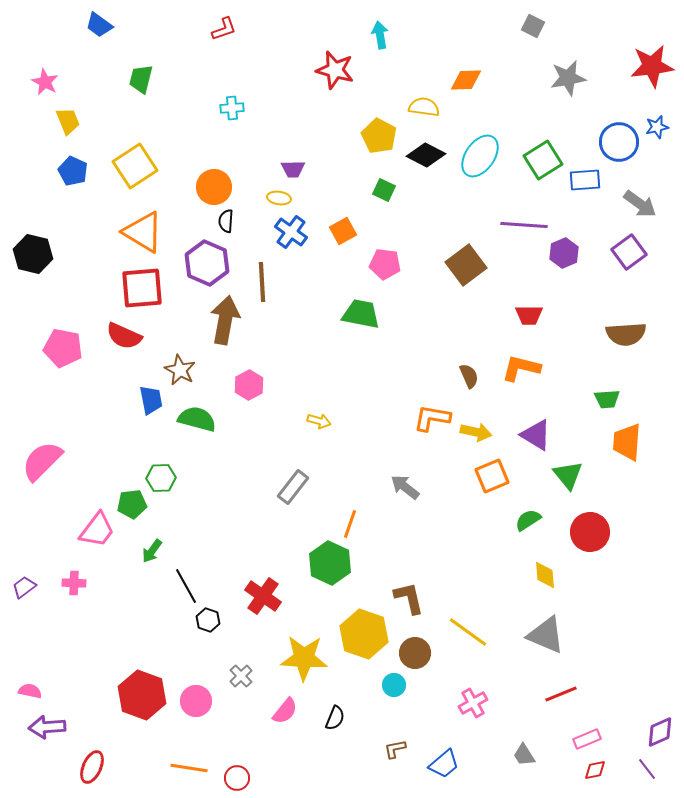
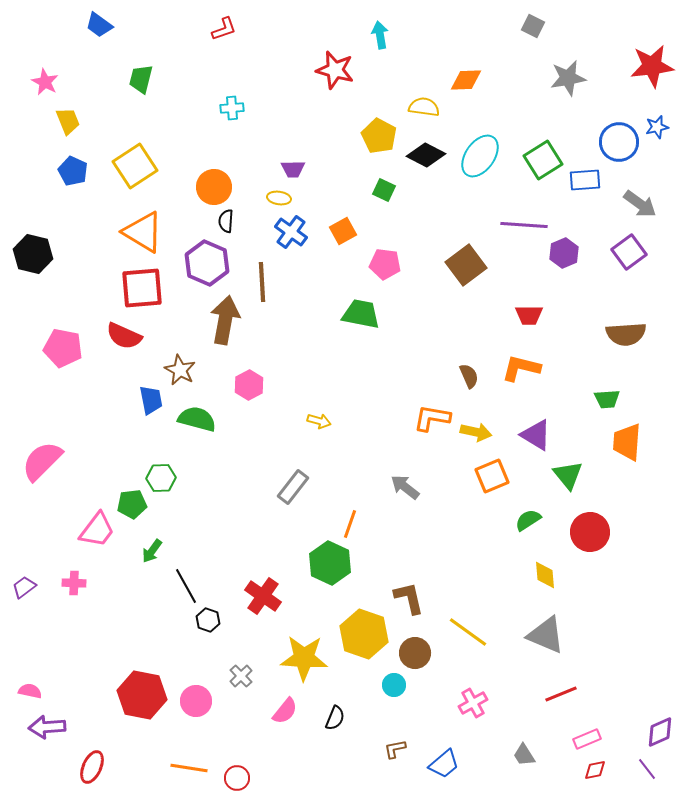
red hexagon at (142, 695): rotated 9 degrees counterclockwise
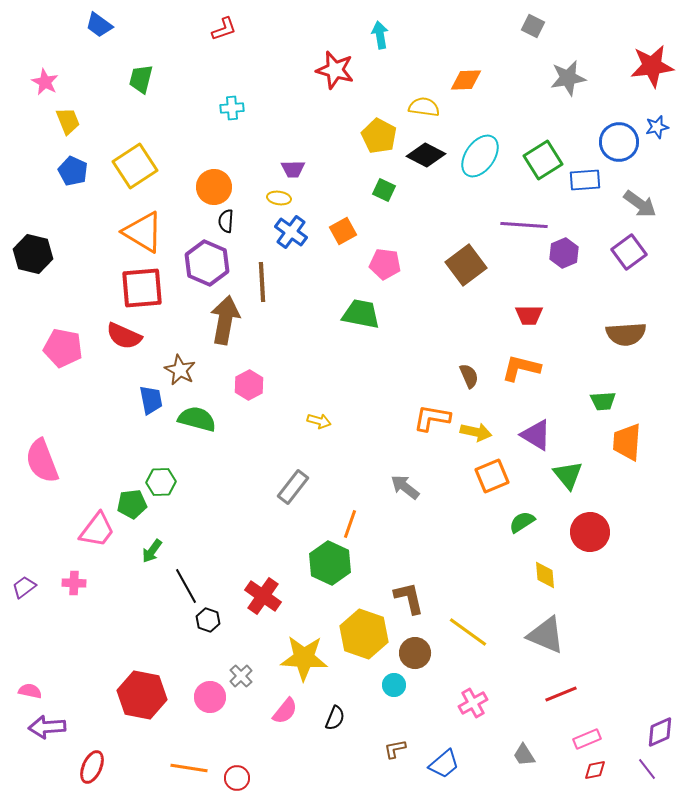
green trapezoid at (607, 399): moved 4 px left, 2 px down
pink semicircle at (42, 461): rotated 66 degrees counterclockwise
green hexagon at (161, 478): moved 4 px down
green semicircle at (528, 520): moved 6 px left, 2 px down
pink circle at (196, 701): moved 14 px right, 4 px up
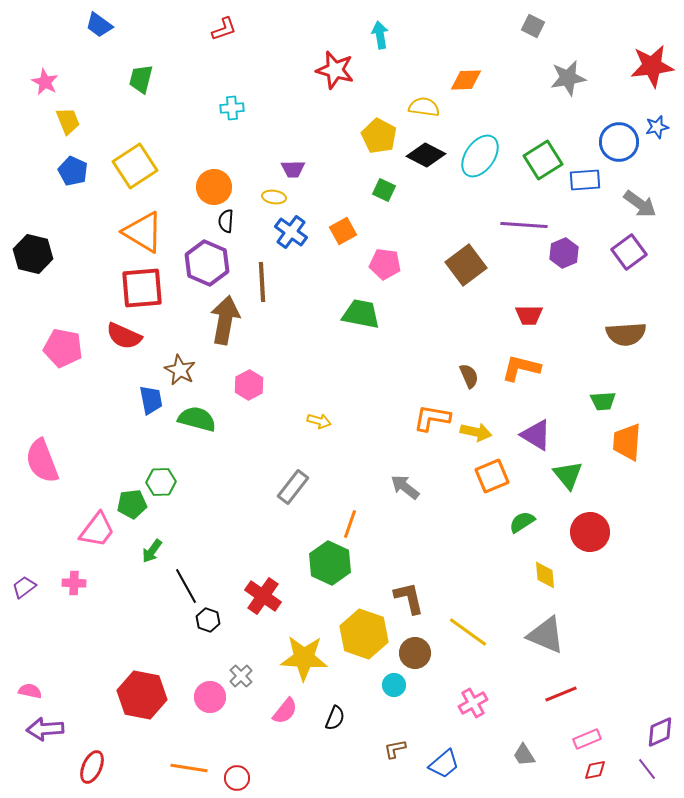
yellow ellipse at (279, 198): moved 5 px left, 1 px up
purple arrow at (47, 727): moved 2 px left, 2 px down
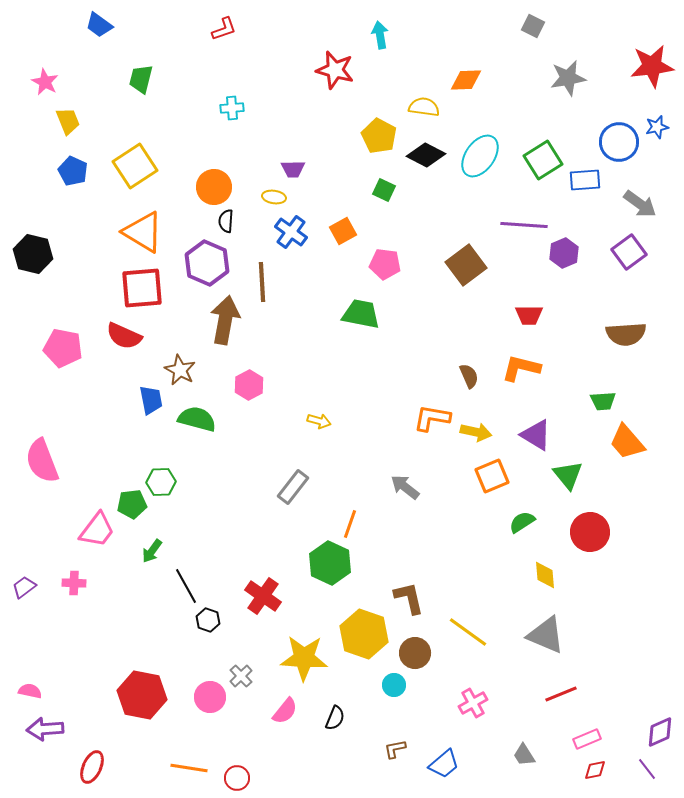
orange trapezoid at (627, 442): rotated 45 degrees counterclockwise
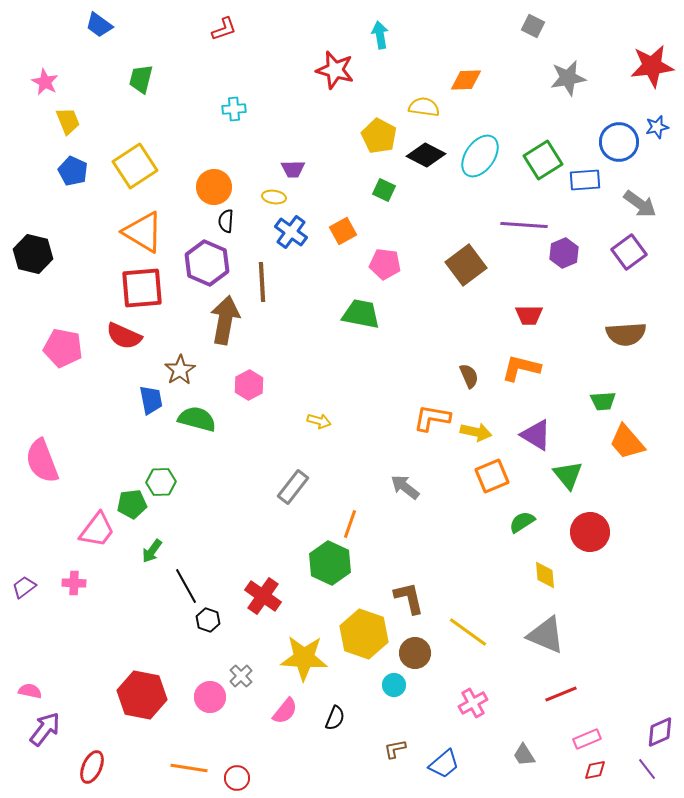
cyan cross at (232, 108): moved 2 px right, 1 px down
brown star at (180, 370): rotated 12 degrees clockwise
purple arrow at (45, 729): rotated 132 degrees clockwise
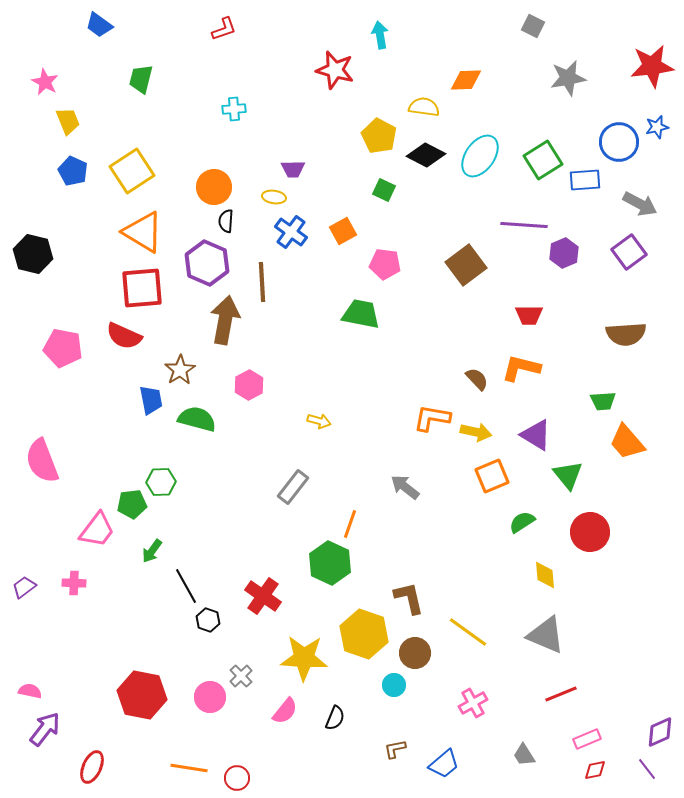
yellow square at (135, 166): moved 3 px left, 5 px down
gray arrow at (640, 204): rotated 8 degrees counterclockwise
brown semicircle at (469, 376): moved 8 px right, 3 px down; rotated 20 degrees counterclockwise
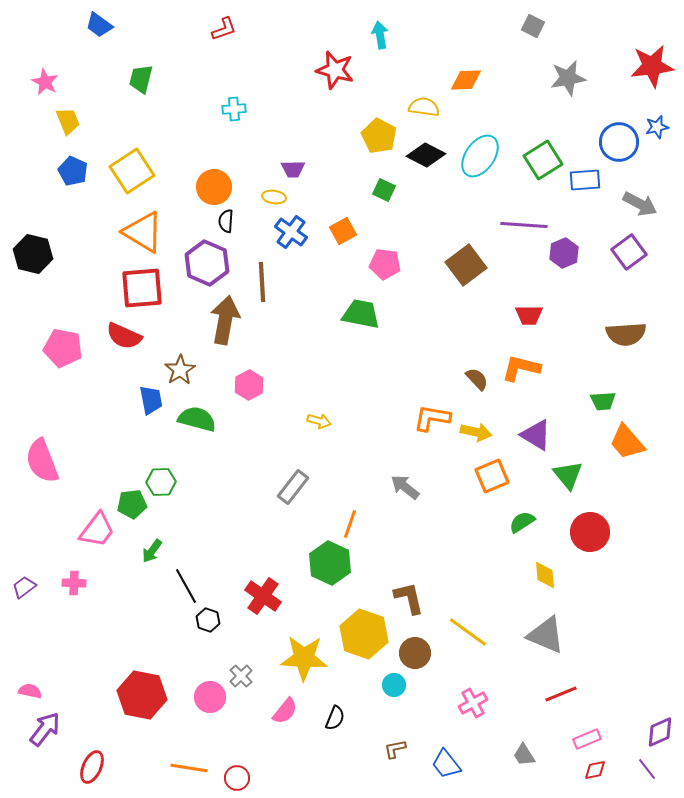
blue trapezoid at (444, 764): moved 2 px right; rotated 92 degrees clockwise
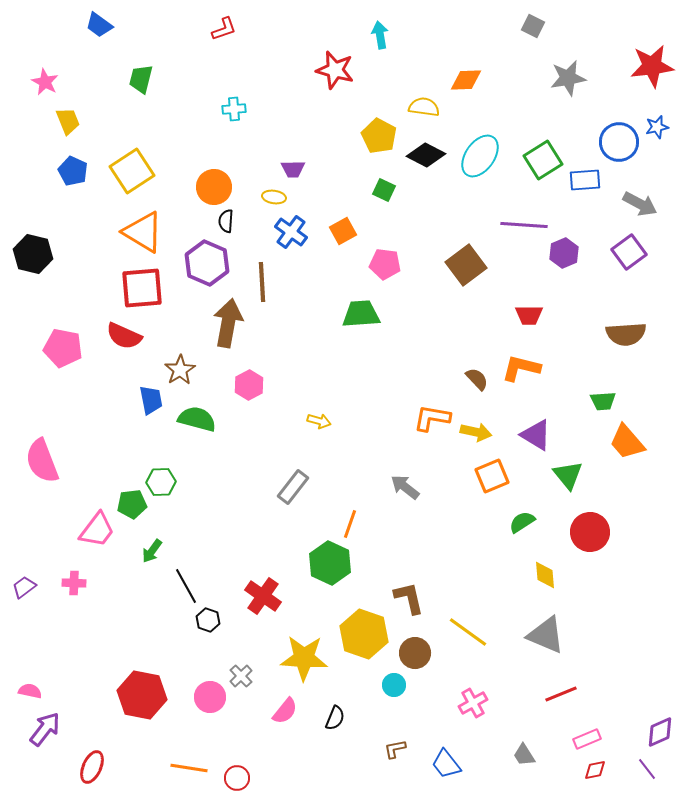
green trapezoid at (361, 314): rotated 15 degrees counterclockwise
brown arrow at (225, 320): moved 3 px right, 3 px down
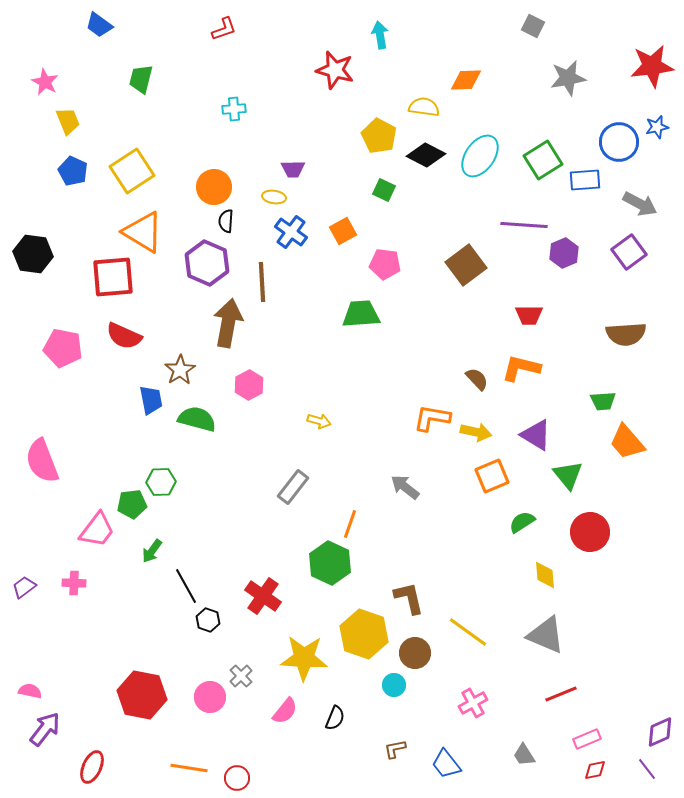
black hexagon at (33, 254): rotated 6 degrees counterclockwise
red square at (142, 288): moved 29 px left, 11 px up
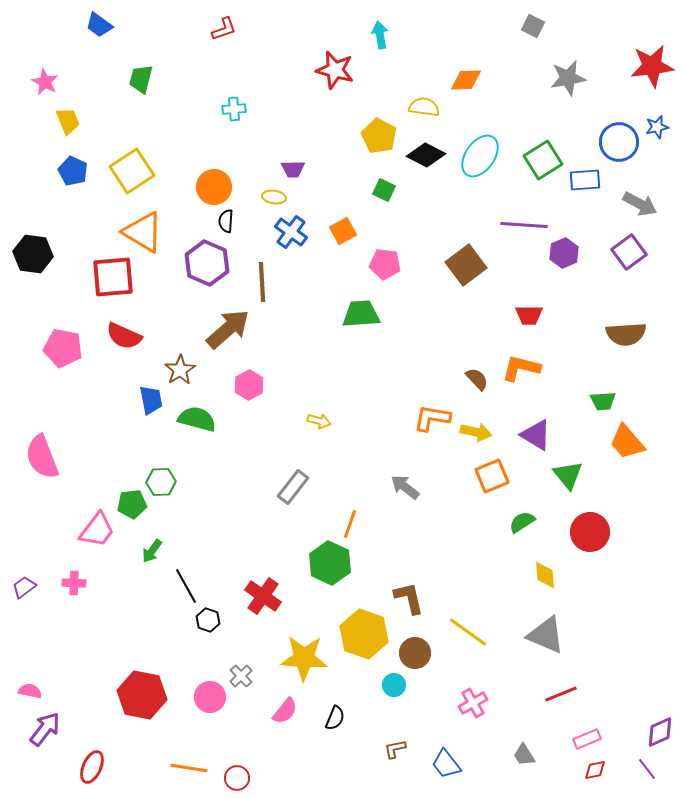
brown arrow at (228, 323): moved 6 px down; rotated 39 degrees clockwise
pink semicircle at (42, 461): moved 4 px up
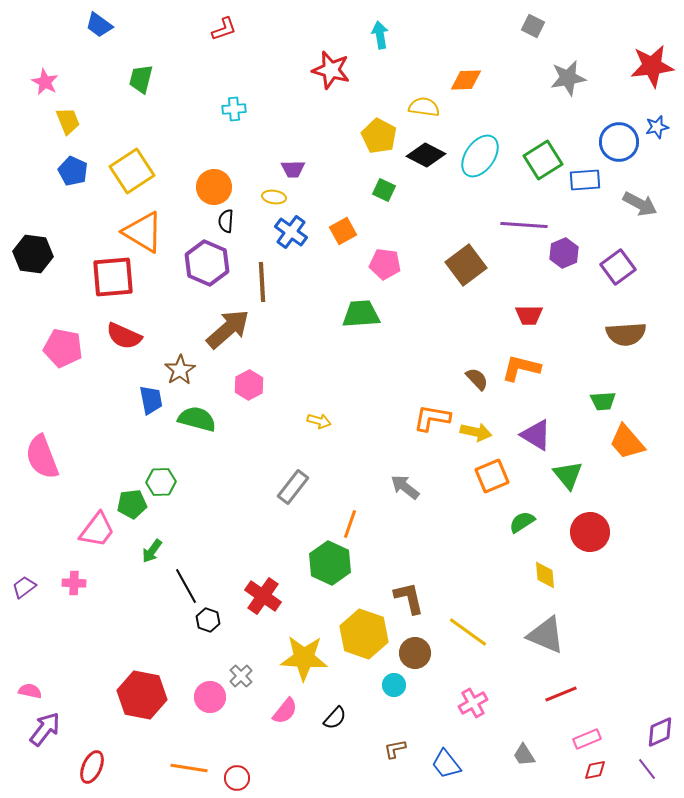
red star at (335, 70): moved 4 px left
purple square at (629, 252): moved 11 px left, 15 px down
black semicircle at (335, 718): rotated 20 degrees clockwise
